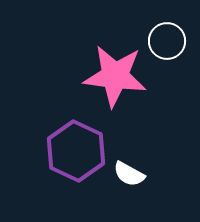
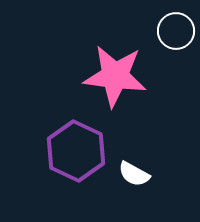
white circle: moved 9 px right, 10 px up
white semicircle: moved 5 px right
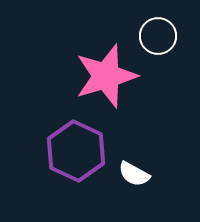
white circle: moved 18 px left, 5 px down
pink star: moved 9 px left; rotated 24 degrees counterclockwise
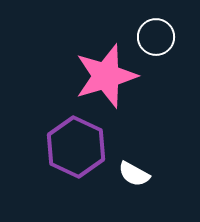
white circle: moved 2 px left, 1 px down
purple hexagon: moved 4 px up
